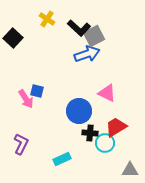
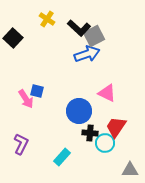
red trapezoid: rotated 25 degrees counterclockwise
cyan rectangle: moved 2 px up; rotated 24 degrees counterclockwise
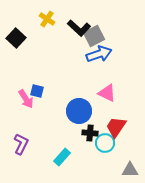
black square: moved 3 px right
blue arrow: moved 12 px right
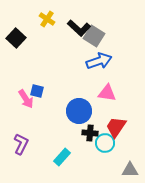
gray square: rotated 30 degrees counterclockwise
blue arrow: moved 7 px down
pink triangle: rotated 18 degrees counterclockwise
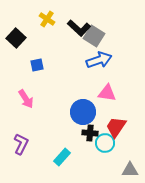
blue arrow: moved 1 px up
blue square: moved 26 px up; rotated 24 degrees counterclockwise
blue circle: moved 4 px right, 1 px down
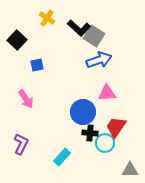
yellow cross: moved 1 px up
black square: moved 1 px right, 2 px down
pink triangle: rotated 12 degrees counterclockwise
